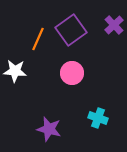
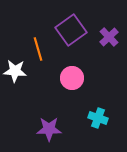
purple cross: moved 5 px left, 12 px down
orange line: moved 10 px down; rotated 40 degrees counterclockwise
pink circle: moved 5 px down
purple star: rotated 15 degrees counterclockwise
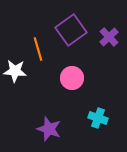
purple star: rotated 20 degrees clockwise
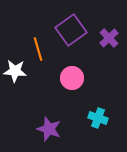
purple cross: moved 1 px down
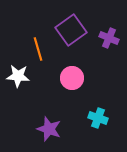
purple cross: rotated 24 degrees counterclockwise
white star: moved 3 px right, 5 px down
